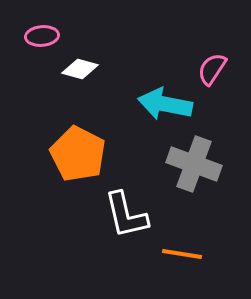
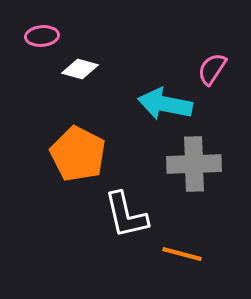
gray cross: rotated 22 degrees counterclockwise
orange line: rotated 6 degrees clockwise
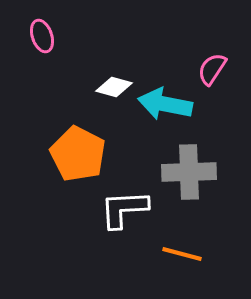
pink ellipse: rotated 76 degrees clockwise
white diamond: moved 34 px right, 18 px down
gray cross: moved 5 px left, 8 px down
white L-shape: moved 2 px left, 6 px up; rotated 100 degrees clockwise
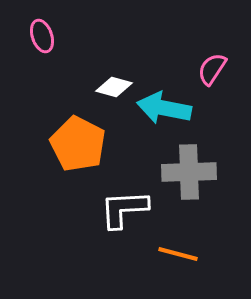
cyan arrow: moved 1 px left, 4 px down
orange pentagon: moved 10 px up
orange line: moved 4 px left
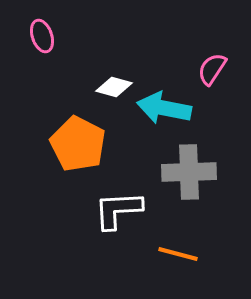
white L-shape: moved 6 px left, 1 px down
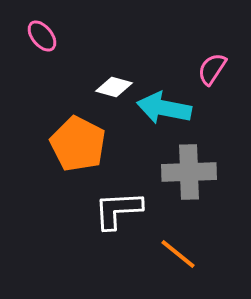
pink ellipse: rotated 20 degrees counterclockwise
orange line: rotated 24 degrees clockwise
